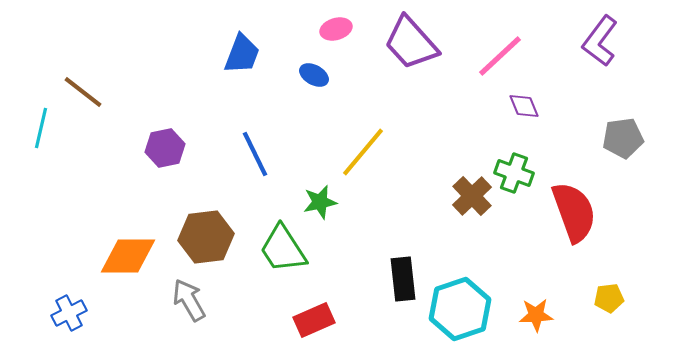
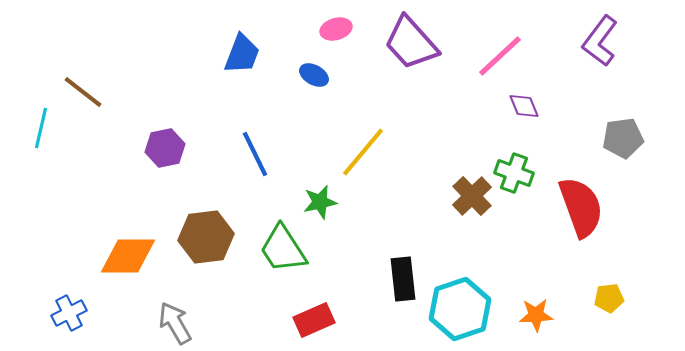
red semicircle: moved 7 px right, 5 px up
gray arrow: moved 14 px left, 23 px down
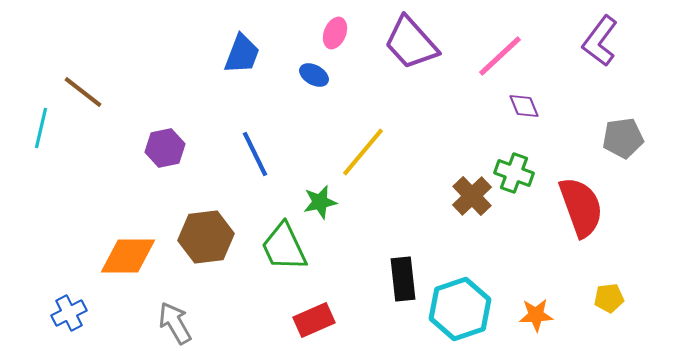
pink ellipse: moved 1 px left, 4 px down; rotated 52 degrees counterclockwise
green trapezoid: moved 1 px right, 2 px up; rotated 8 degrees clockwise
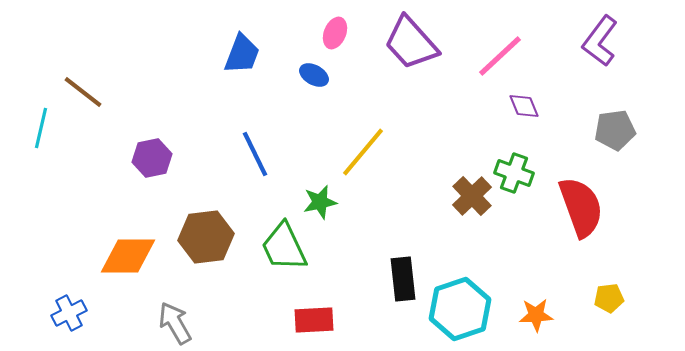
gray pentagon: moved 8 px left, 8 px up
purple hexagon: moved 13 px left, 10 px down
red rectangle: rotated 21 degrees clockwise
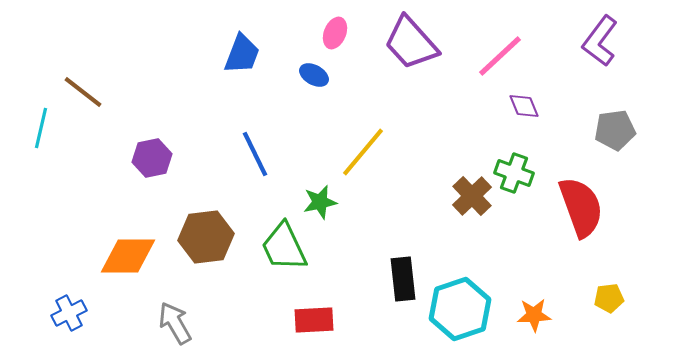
orange star: moved 2 px left
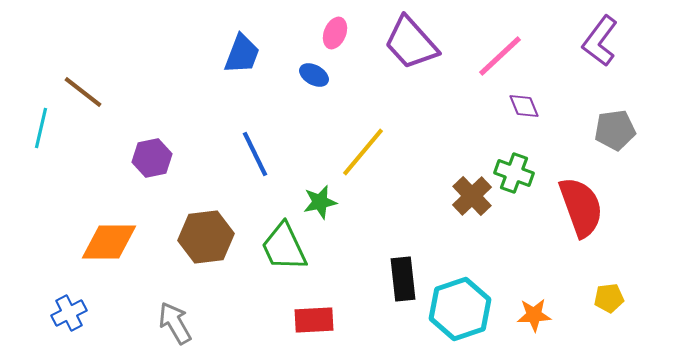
orange diamond: moved 19 px left, 14 px up
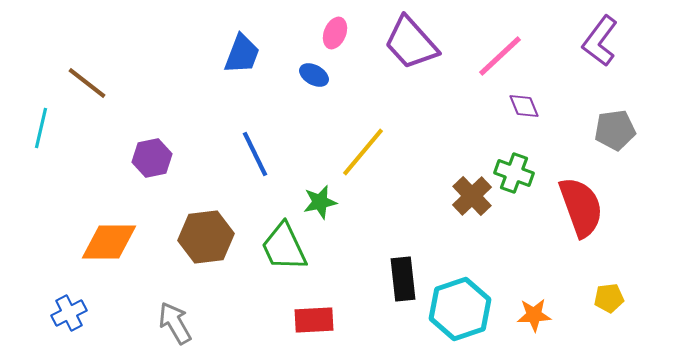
brown line: moved 4 px right, 9 px up
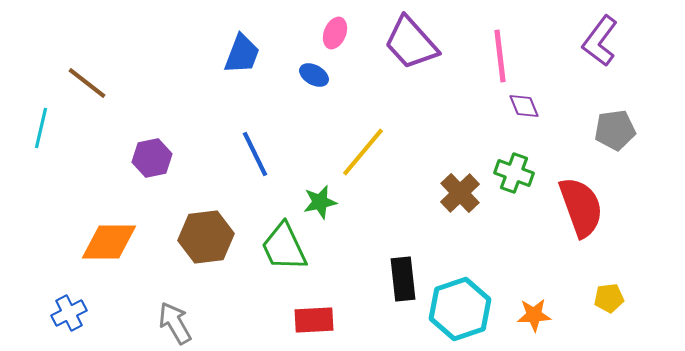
pink line: rotated 54 degrees counterclockwise
brown cross: moved 12 px left, 3 px up
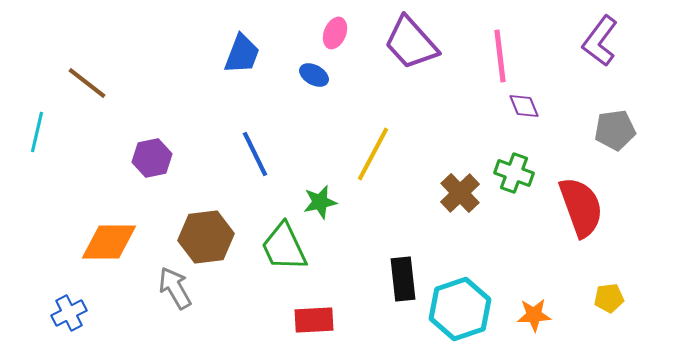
cyan line: moved 4 px left, 4 px down
yellow line: moved 10 px right, 2 px down; rotated 12 degrees counterclockwise
gray arrow: moved 35 px up
